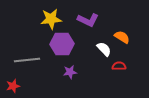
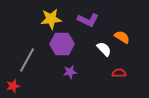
gray line: rotated 55 degrees counterclockwise
red semicircle: moved 7 px down
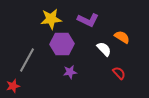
red semicircle: rotated 48 degrees clockwise
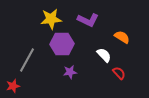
white semicircle: moved 6 px down
